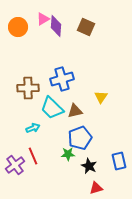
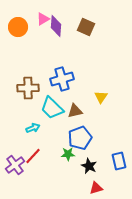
red line: rotated 66 degrees clockwise
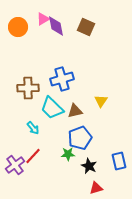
purple diamond: rotated 15 degrees counterclockwise
yellow triangle: moved 4 px down
cyan arrow: rotated 72 degrees clockwise
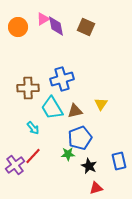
yellow triangle: moved 3 px down
cyan trapezoid: rotated 15 degrees clockwise
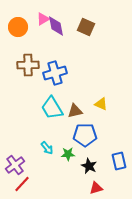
blue cross: moved 7 px left, 6 px up
brown cross: moved 23 px up
yellow triangle: rotated 40 degrees counterclockwise
cyan arrow: moved 14 px right, 20 px down
blue pentagon: moved 5 px right, 3 px up; rotated 20 degrees clockwise
red line: moved 11 px left, 28 px down
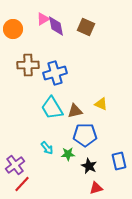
orange circle: moved 5 px left, 2 px down
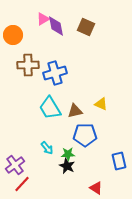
orange circle: moved 6 px down
cyan trapezoid: moved 2 px left
black star: moved 22 px left
red triangle: rotated 48 degrees clockwise
